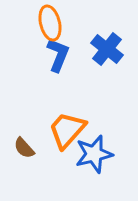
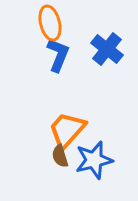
brown semicircle: moved 36 px right, 8 px down; rotated 25 degrees clockwise
blue star: moved 6 px down
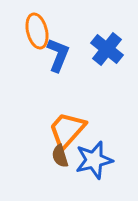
orange ellipse: moved 13 px left, 8 px down
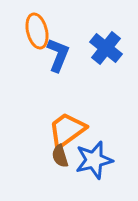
blue cross: moved 1 px left, 1 px up
orange trapezoid: rotated 12 degrees clockwise
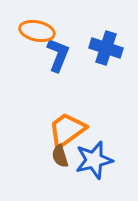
orange ellipse: rotated 64 degrees counterclockwise
blue cross: rotated 20 degrees counterclockwise
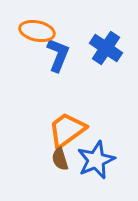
blue cross: rotated 16 degrees clockwise
brown semicircle: moved 3 px down
blue star: moved 2 px right; rotated 9 degrees counterclockwise
